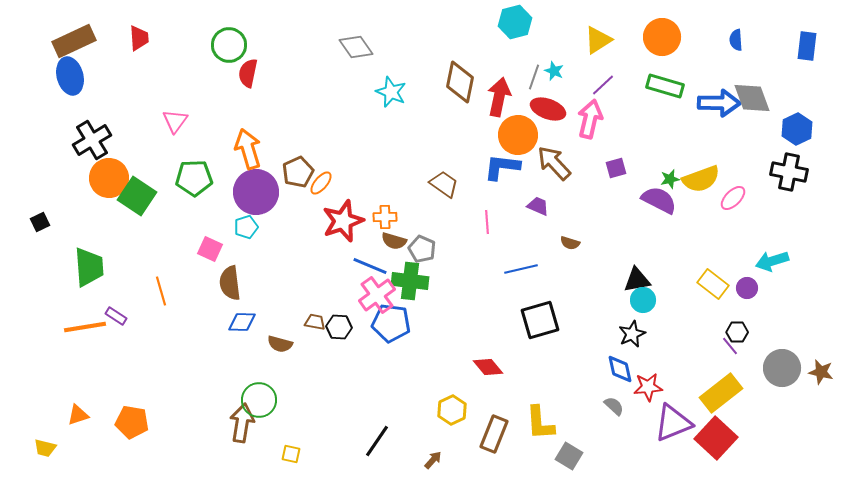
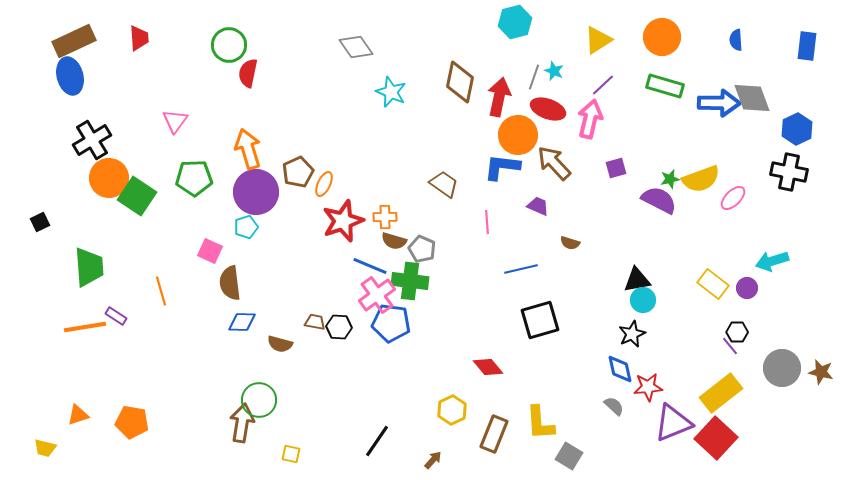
orange ellipse at (321, 183): moved 3 px right, 1 px down; rotated 15 degrees counterclockwise
pink square at (210, 249): moved 2 px down
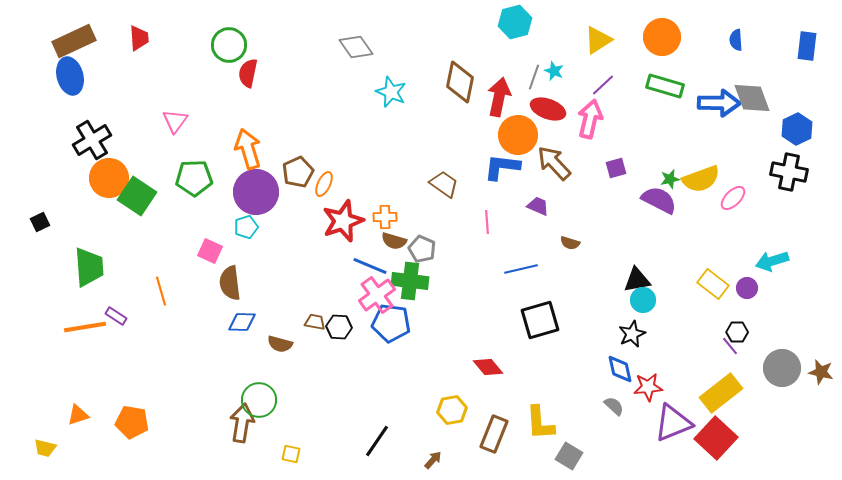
yellow hexagon at (452, 410): rotated 16 degrees clockwise
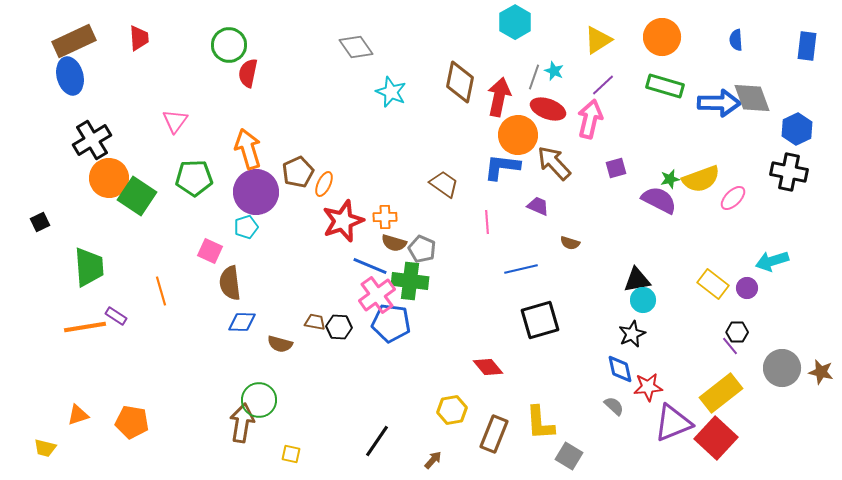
cyan hexagon at (515, 22): rotated 16 degrees counterclockwise
brown semicircle at (394, 241): moved 2 px down
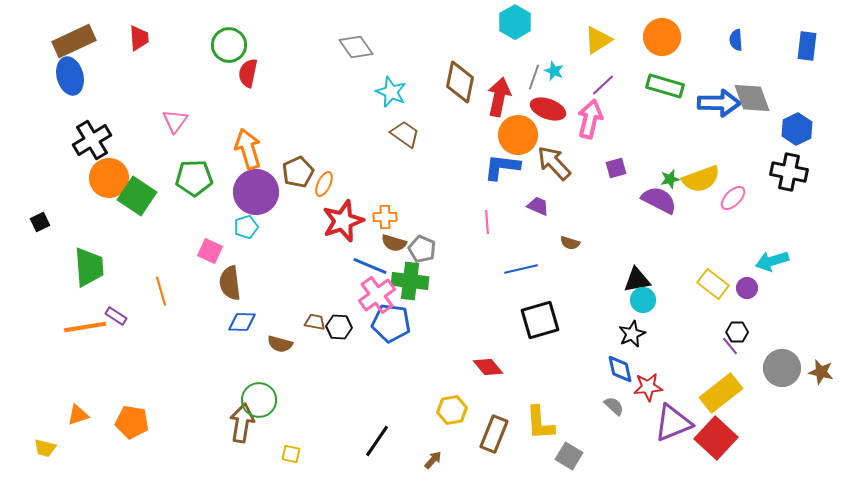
brown trapezoid at (444, 184): moved 39 px left, 50 px up
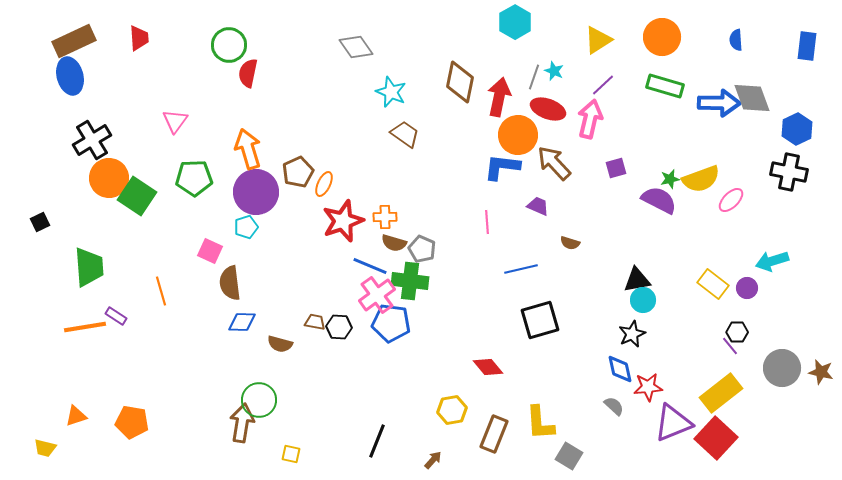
pink ellipse at (733, 198): moved 2 px left, 2 px down
orange triangle at (78, 415): moved 2 px left, 1 px down
black line at (377, 441): rotated 12 degrees counterclockwise
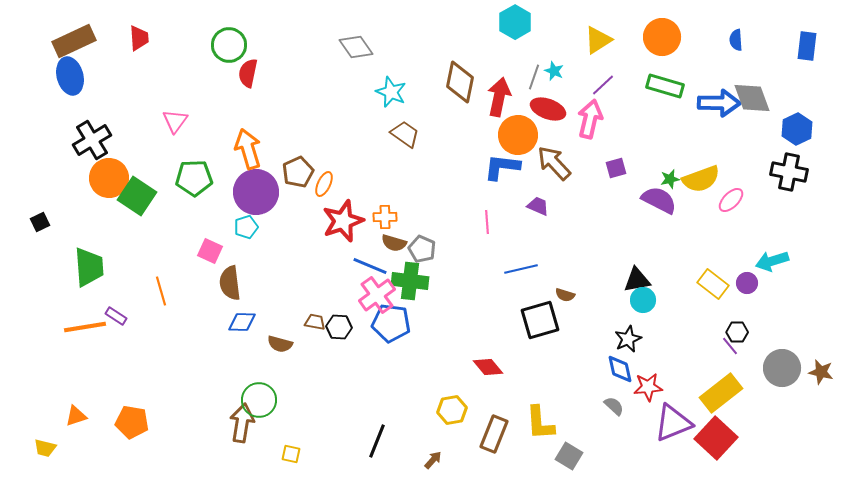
brown semicircle at (570, 243): moved 5 px left, 52 px down
purple circle at (747, 288): moved 5 px up
black star at (632, 334): moved 4 px left, 5 px down
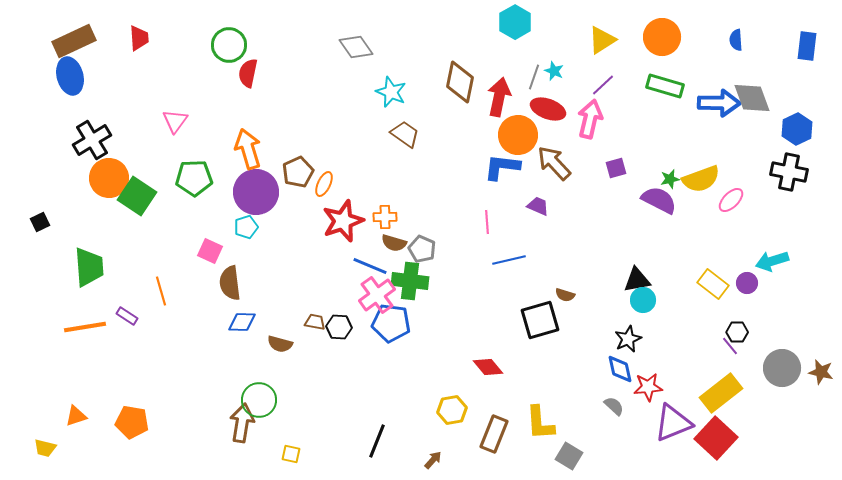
yellow triangle at (598, 40): moved 4 px right
blue line at (521, 269): moved 12 px left, 9 px up
purple rectangle at (116, 316): moved 11 px right
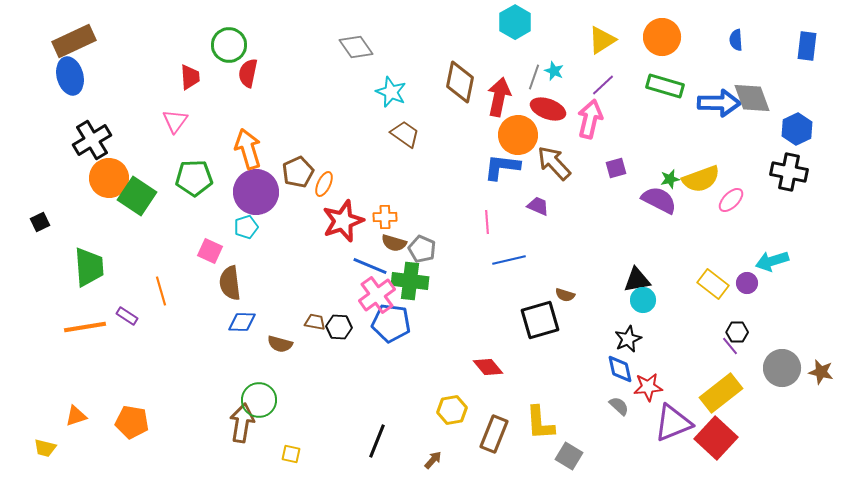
red trapezoid at (139, 38): moved 51 px right, 39 px down
gray semicircle at (614, 406): moved 5 px right
